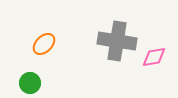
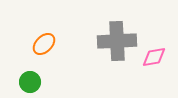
gray cross: rotated 12 degrees counterclockwise
green circle: moved 1 px up
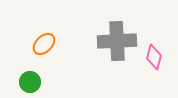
pink diamond: rotated 65 degrees counterclockwise
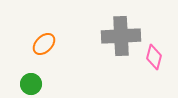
gray cross: moved 4 px right, 5 px up
green circle: moved 1 px right, 2 px down
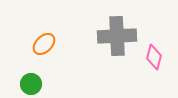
gray cross: moved 4 px left
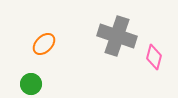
gray cross: rotated 21 degrees clockwise
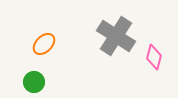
gray cross: moved 1 px left; rotated 15 degrees clockwise
green circle: moved 3 px right, 2 px up
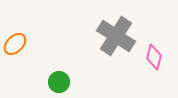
orange ellipse: moved 29 px left
green circle: moved 25 px right
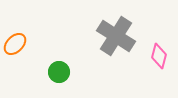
pink diamond: moved 5 px right, 1 px up
green circle: moved 10 px up
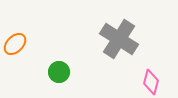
gray cross: moved 3 px right, 3 px down
pink diamond: moved 8 px left, 26 px down
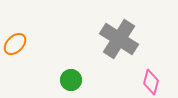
green circle: moved 12 px right, 8 px down
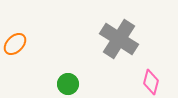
green circle: moved 3 px left, 4 px down
